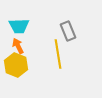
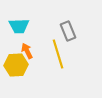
orange arrow: moved 9 px right, 5 px down
yellow line: rotated 8 degrees counterclockwise
yellow hexagon: rotated 25 degrees counterclockwise
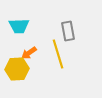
gray rectangle: rotated 12 degrees clockwise
orange arrow: moved 2 px right, 2 px down; rotated 98 degrees counterclockwise
yellow hexagon: moved 1 px right, 4 px down
